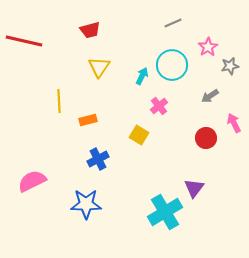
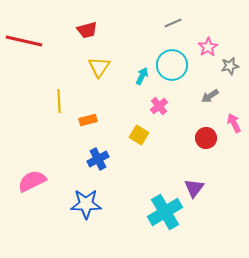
red trapezoid: moved 3 px left
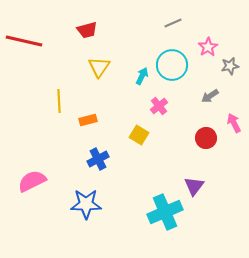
purple triangle: moved 2 px up
cyan cross: rotated 8 degrees clockwise
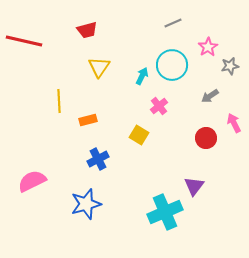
blue star: rotated 16 degrees counterclockwise
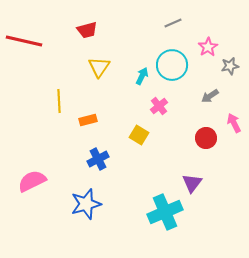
purple triangle: moved 2 px left, 3 px up
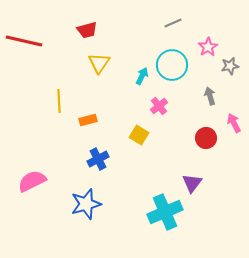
yellow triangle: moved 4 px up
gray arrow: rotated 108 degrees clockwise
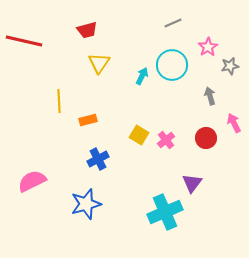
pink cross: moved 7 px right, 34 px down
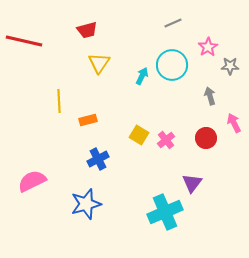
gray star: rotated 12 degrees clockwise
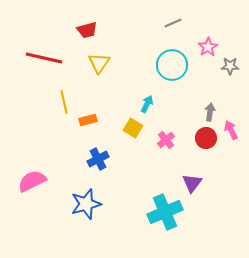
red line: moved 20 px right, 17 px down
cyan arrow: moved 5 px right, 28 px down
gray arrow: moved 16 px down; rotated 24 degrees clockwise
yellow line: moved 5 px right, 1 px down; rotated 10 degrees counterclockwise
pink arrow: moved 3 px left, 7 px down
yellow square: moved 6 px left, 7 px up
